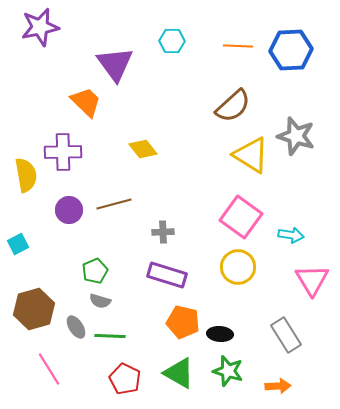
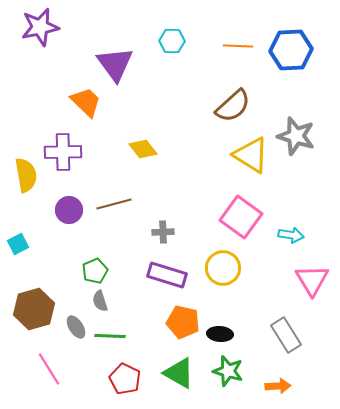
yellow circle: moved 15 px left, 1 px down
gray semicircle: rotated 55 degrees clockwise
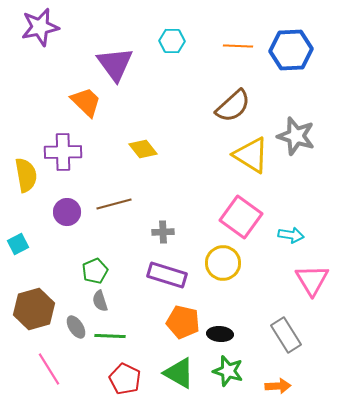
purple circle: moved 2 px left, 2 px down
yellow circle: moved 5 px up
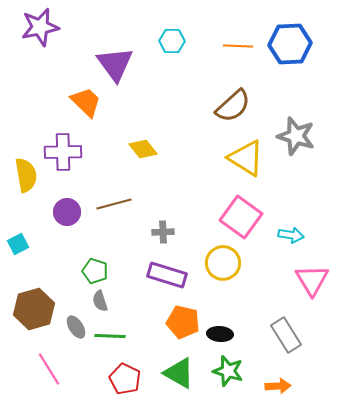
blue hexagon: moved 1 px left, 6 px up
yellow triangle: moved 5 px left, 3 px down
green pentagon: rotated 30 degrees counterclockwise
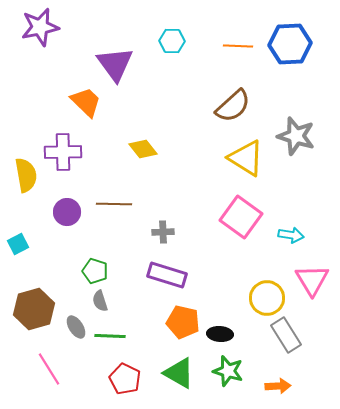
brown line: rotated 16 degrees clockwise
yellow circle: moved 44 px right, 35 px down
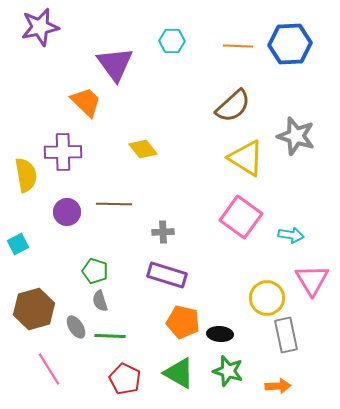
gray rectangle: rotated 20 degrees clockwise
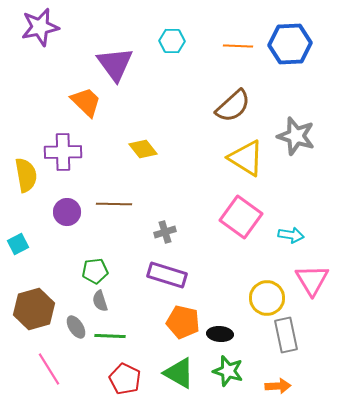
gray cross: moved 2 px right; rotated 15 degrees counterclockwise
green pentagon: rotated 25 degrees counterclockwise
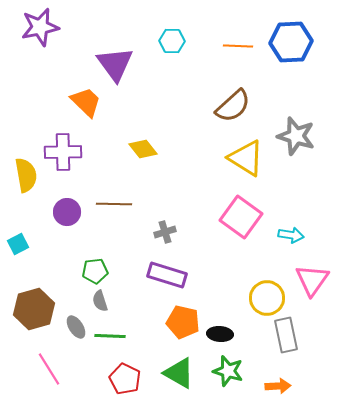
blue hexagon: moved 1 px right, 2 px up
pink triangle: rotated 6 degrees clockwise
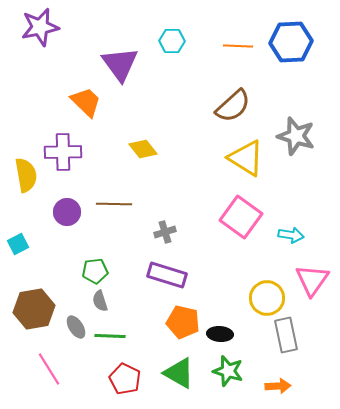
purple triangle: moved 5 px right
brown hexagon: rotated 6 degrees clockwise
